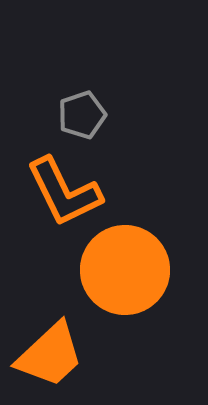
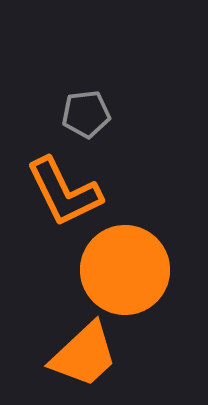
gray pentagon: moved 4 px right, 1 px up; rotated 12 degrees clockwise
orange trapezoid: moved 34 px right
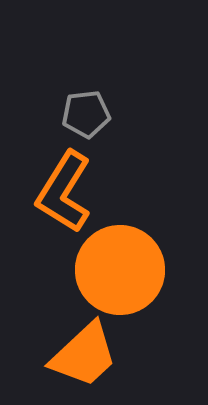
orange L-shape: rotated 58 degrees clockwise
orange circle: moved 5 px left
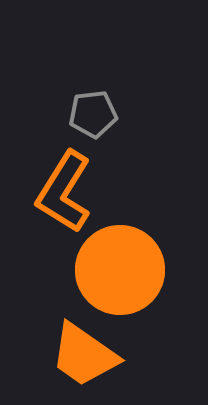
gray pentagon: moved 7 px right
orange trapezoid: rotated 78 degrees clockwise
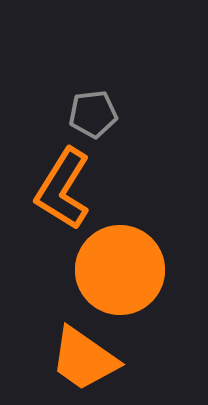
orange L-shape: moved 1 px left, 3 px up
orange trapezoid: moved 4 px down
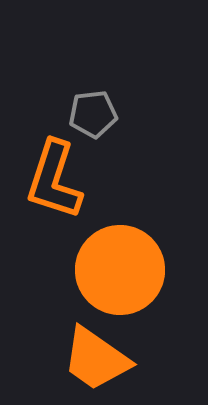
orange L-shape: moved 9 px left, 9 px up; rotated 14 degrees counterclockwise
orange trapezoid: moved 12 px right
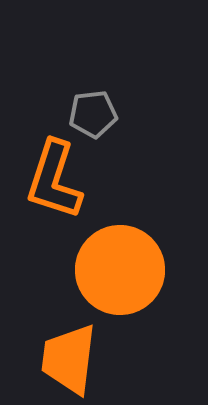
orange trapezoid: moved 27 px left; rotated 62 degrees clockwise
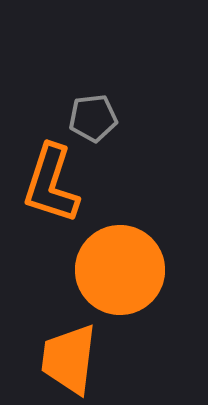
gray pentagon: moved 4 px down
orange L-shape: moved 3 px left, 4 px down
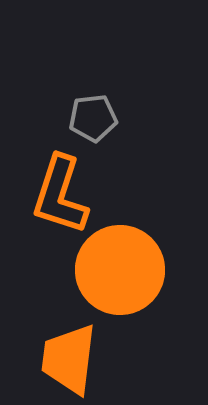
orange L-shape: moved 9 px right, 11 px down
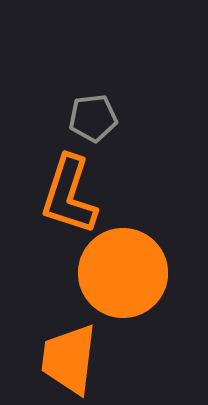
orange L-shape: moved 9 px right
orange circle: moved 3 px right, 3 px down
